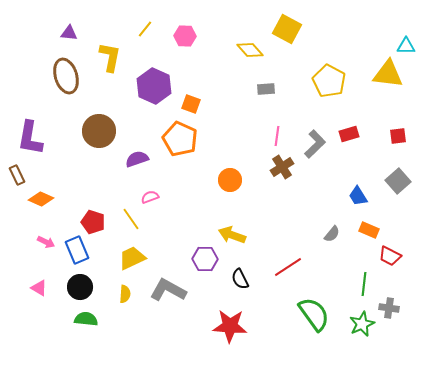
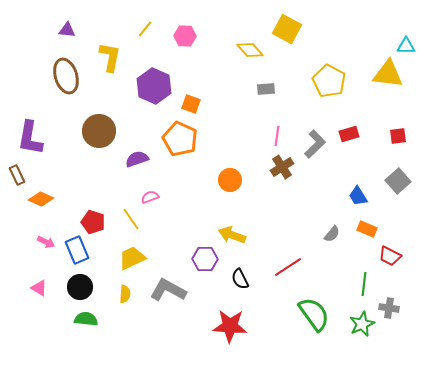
purple triangle at (69, 33): moved 2 px left, 3 px up
orange rectangle at (369, 230): moved 2 px left, 1 px up
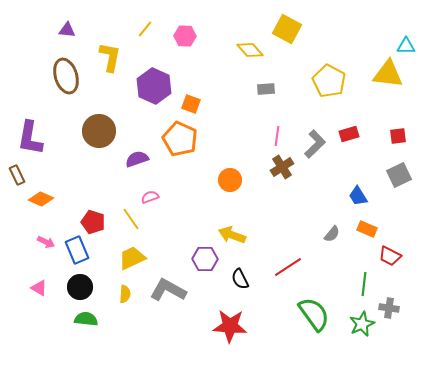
gray square at (398, 181): moved 1 px right, 6 px up; rotated 15 degrees clockwise
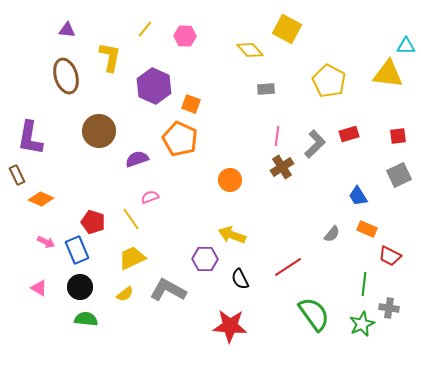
yellow semicircle at (125, 294): rotated 48 degrees clockwise
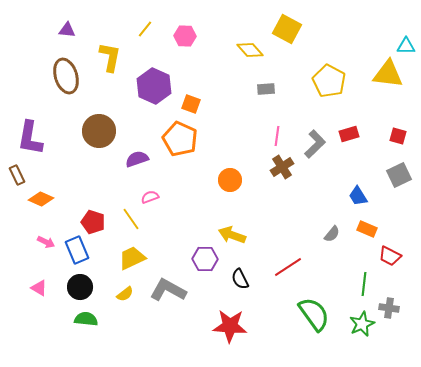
red square at (398, 136): rotated 24 degrees clockwise
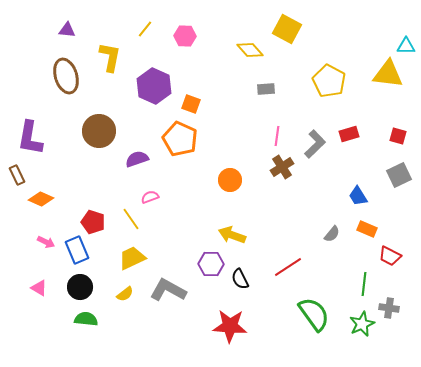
purple hexagon at (205, 259): moved 6 px right, 5 px down
